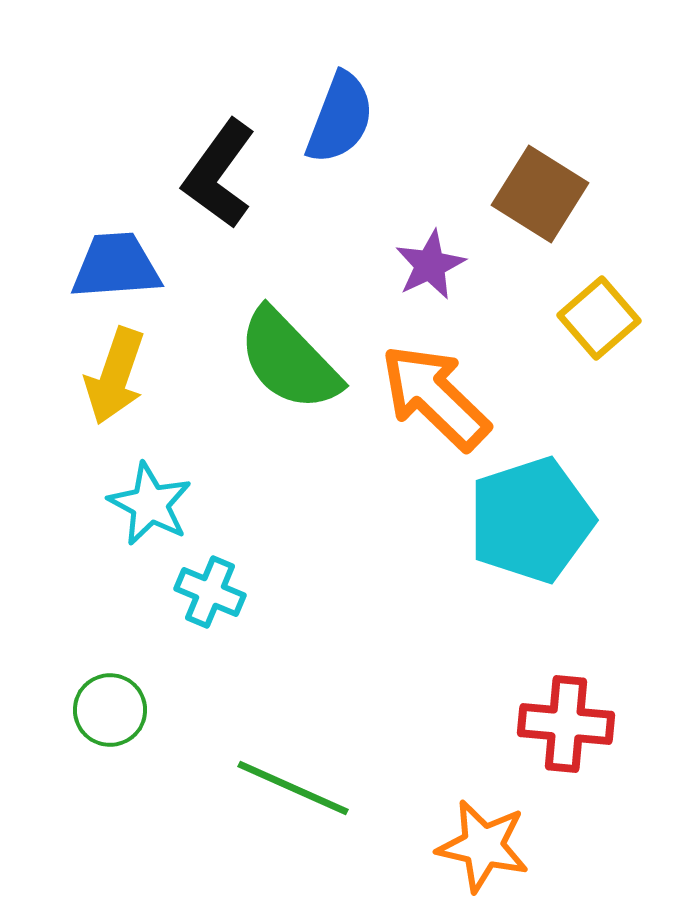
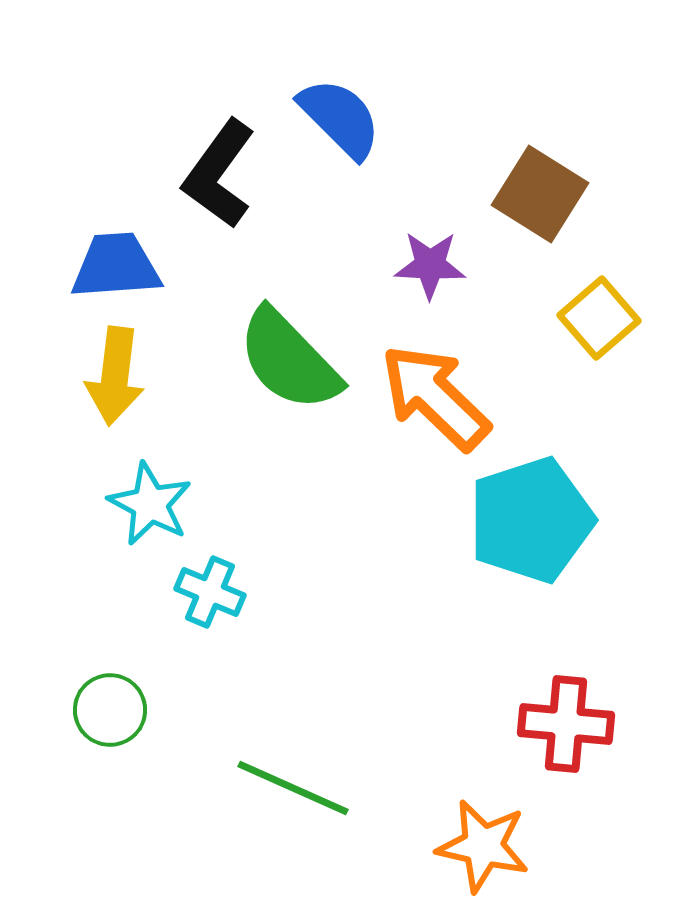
blue semicircle: rotated 66 degrees counterclockwise
purple star: rotated 28 degrees clockwise
yellow arrow: rotated 12 degrees counterclockwise
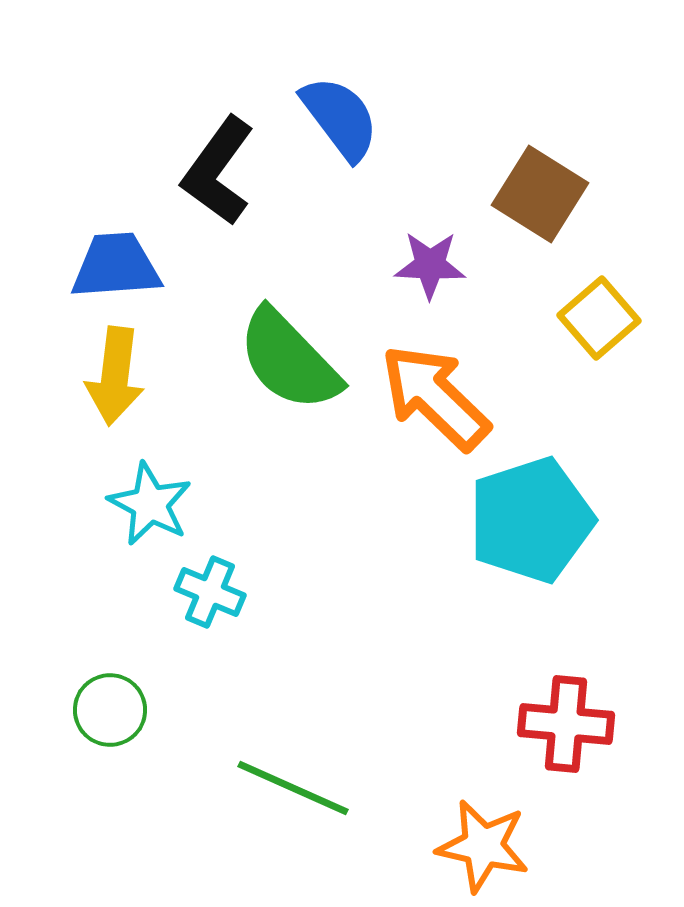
blue semicircle: rotated 8 degrees clockwise
black L-shape: moved 1 px left, 3 px up
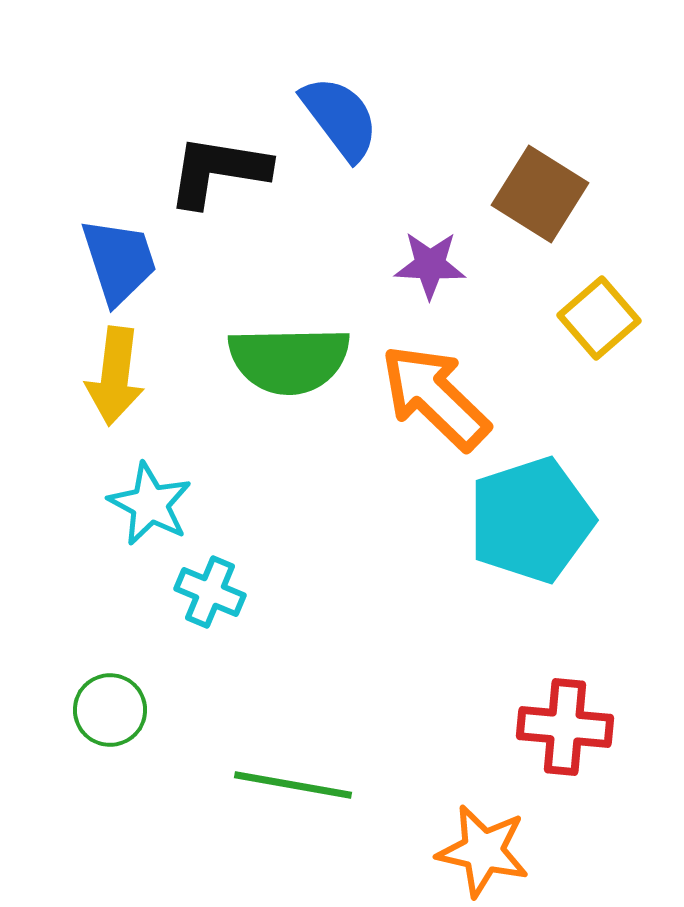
black L-shape: rotated 63 degrees clockwise
blue trapezoid: moved 3 px right, 5 px up; rotated 76 degrees clockwise
green semicircle: rotated 47 degrees counterclockwise
red cross: moved 1 px left, 3 px down
green line: moved 3 px up; rotated 14 degrees counterclockwise
orange star: moved 5 px down
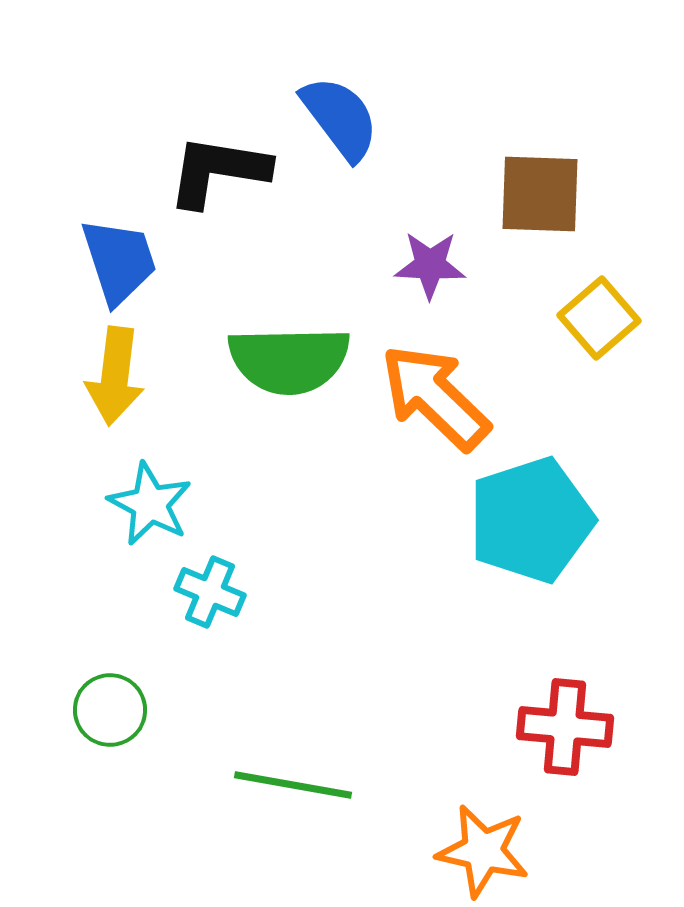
brown square: rotated 30 degrees counterclockwise
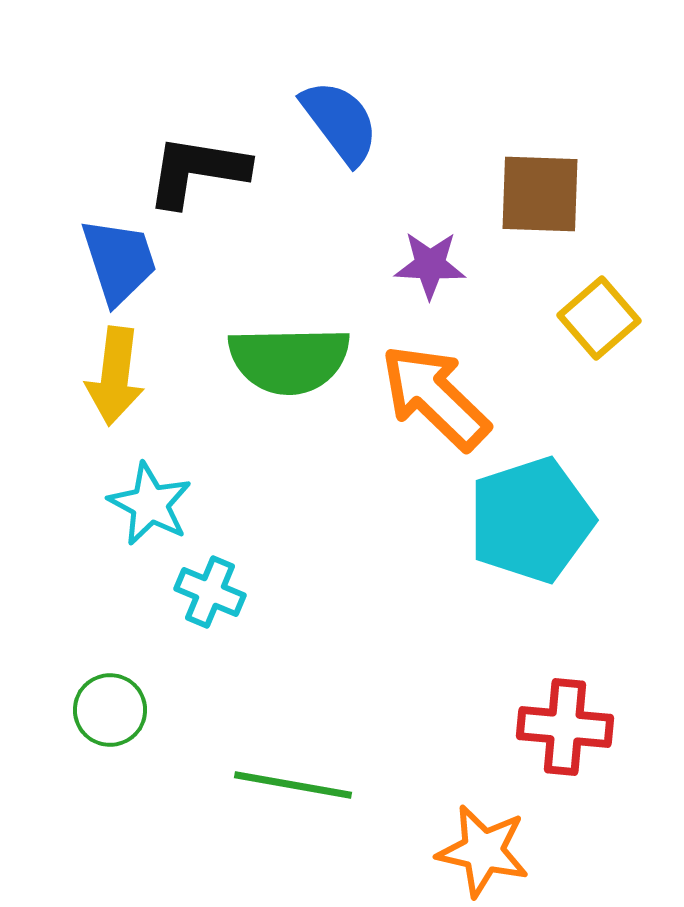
blue semicircle: moved 4 px down
black L-shape: moved 21 px left
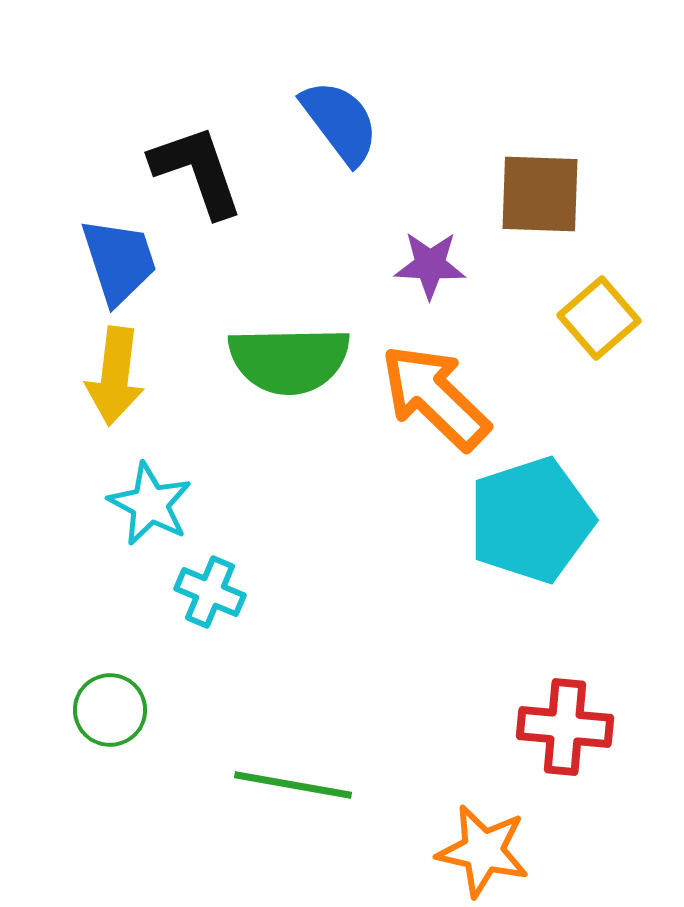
black L-shape: rotated 62 degrees clockwise
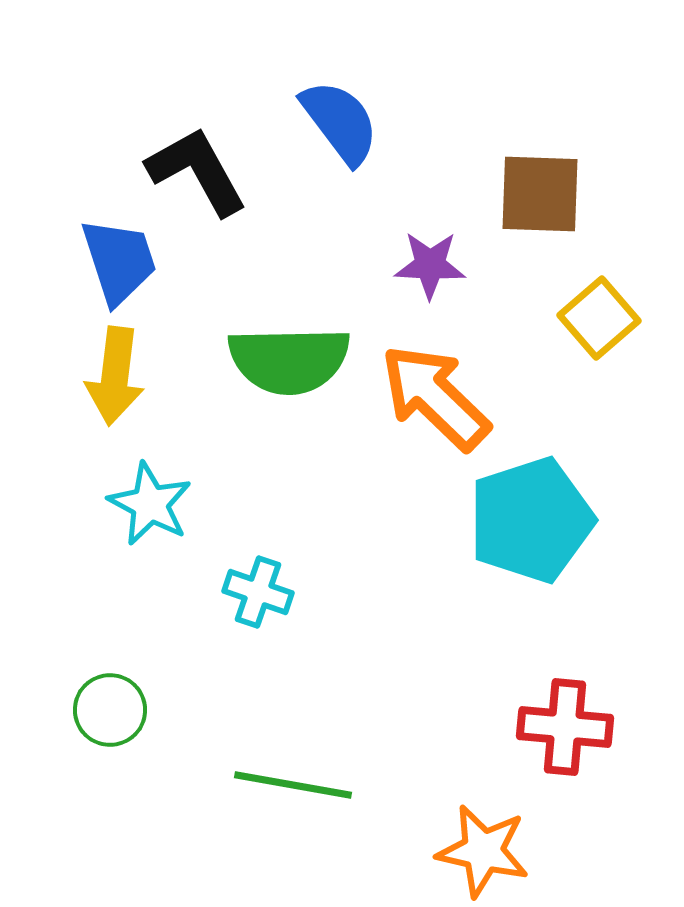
black L-shape: rotated 10 degrees counterclockwise
cyan cross: moved 48 px right; rotated 4 degrees counterclockwise
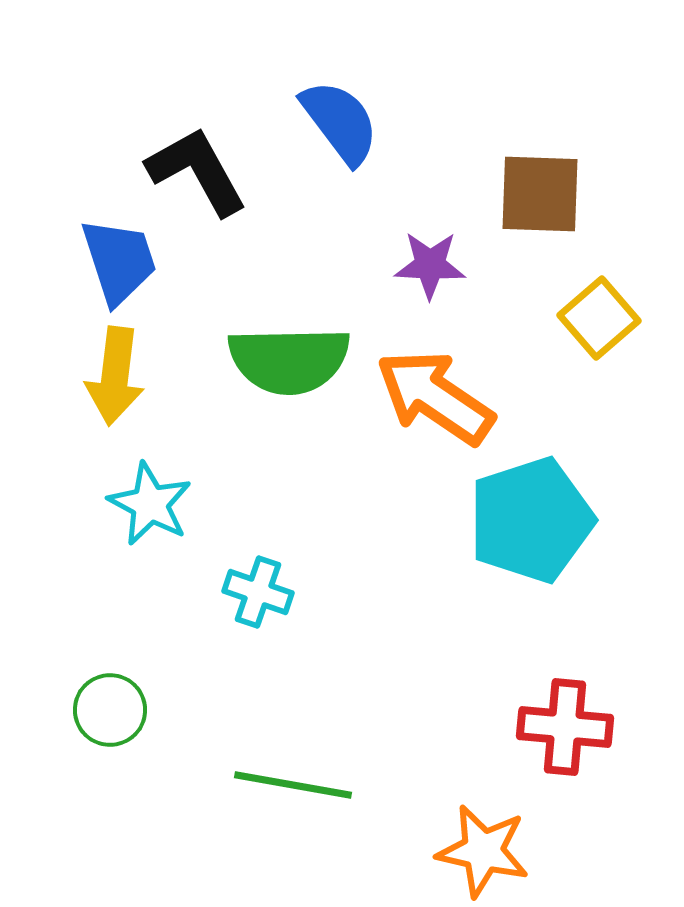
orange arrow: rotated 10 degrees counterclockwise
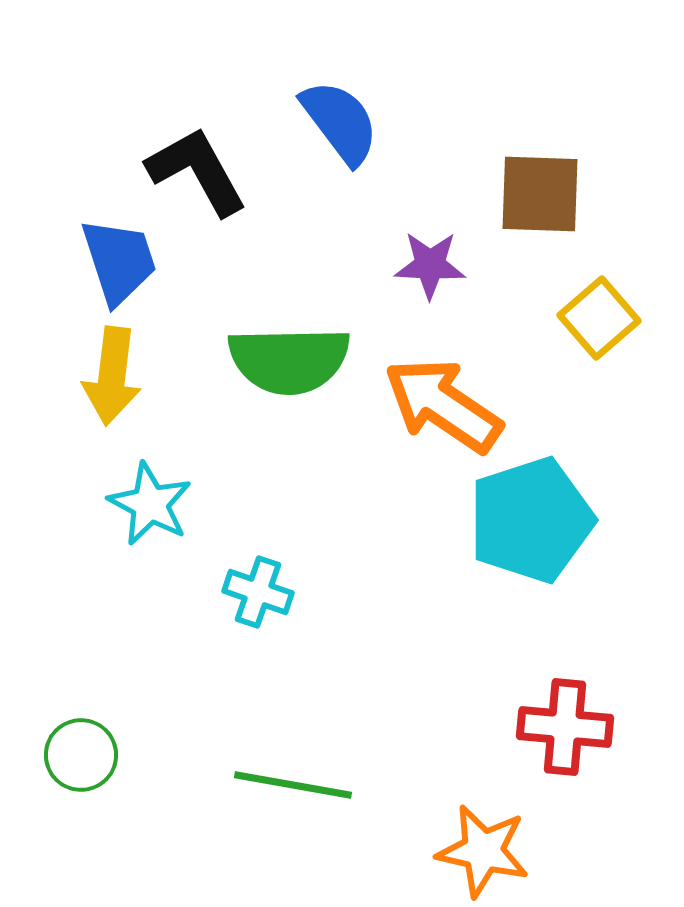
yellow arrow: moved 3 px left
orange arrow: moved 8 px right, 8 px down
green circle: moved 29 px left, 45 px down
